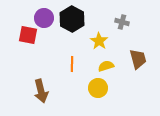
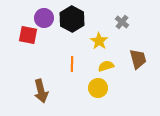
gray cross: rotated 24 degrees clockwise
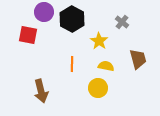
purple circle: moved 6 px up
yellow semicircle: rotated 28 degrees clockwise
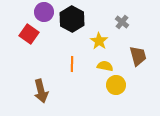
red square: moved 1 px right, 1 px up; rotated 24 degrees clockwise
brown trapezoid: moved 3 px up
yellow semicircle: moved 1 px left
yellow circle: moved 18 px right, 3 px up
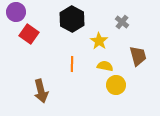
purple circle: moved 28 px left
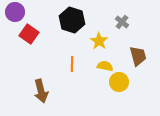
purple circle: moved 1 px left
black hexagon: moved 1 px down; rotated 10 degrees counterclockwise
yellow circle: moved 3 px right, 3 px up
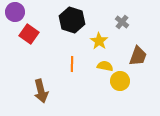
brown trapezoid: rotated 35 degrees clockwise
yellow circle: moved 1 px right, 1 px up
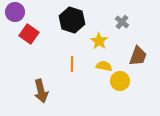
yellow semicircle: moved 1 px left
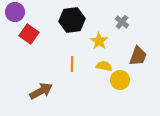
black hexagon: rotated 25 degrees counterclockwise
yellow circle: moved 1 px up
brown arrow: rotated 105 degrees counterclockwise
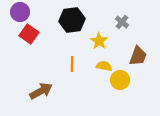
purple circle: moved 5 px right
